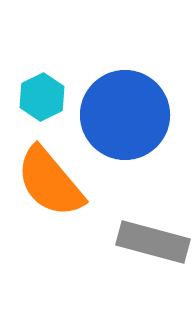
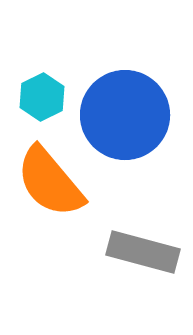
gray rectangle: moved 10 px left, 10 px down
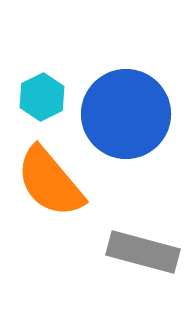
blue circle: moved 1 px right, 1 px up
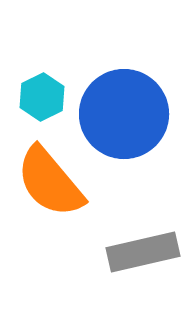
blue circle: moved 2 px left
gray rectangle: rotated 28 degrees counterclockwise
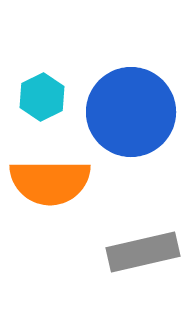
blue circle: moved 7 px right, 2 px up
orange semicircle: rotated 50 degrees counterclockwise
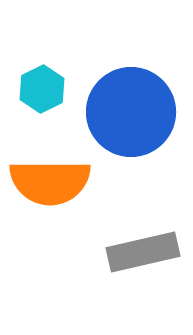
cyan hexagon: moved 8 px up
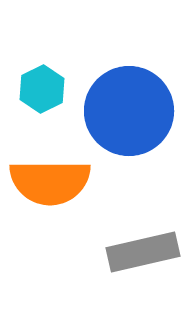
blue circle: moved 2 px left, 1 px up
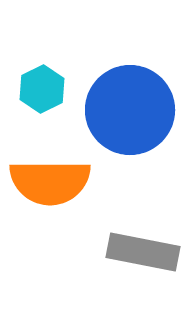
blue circle: moved 1 px right, 1 px up
gray rectangle: rotated 24 degrees clockwise
